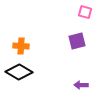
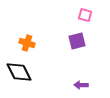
pink square: moved 3 px down
orange cross: moved 6 px right, 3 px up; rotated 14 degrees clockwise
black diamond: rotated 32 degrees clockwise
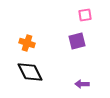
pink square: rotated 24 degrees counterclockwise
black diamond: moved 11 px right
purple arrow: moved 1 px right, 1 px up
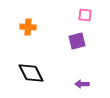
pink square: rotated 16 degrees clockwise
orange cross: moved 1 px right, 16 px up; rotated 14 degrees counterclockwise
black diamond: moved 1 px right, 1 px down
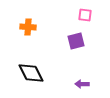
purple square: moved 1 px left
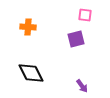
purple square: moved 2 px up
purple arrow: moved 2 px down; rotated 128 degrees counterclockwise
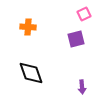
pink square: moved 1 px left, 1 px up; rotated 32 degrees counterclockwise
black diamond: rotated 8 degrees clockwise
purple arrow: moved 1 px down; rotated 32 degrees clockwise
